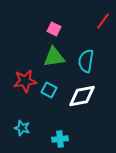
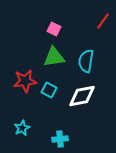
cyan star: rotated 28 degrees clockwise
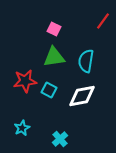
cyan cross: rotated 35 degrees counterclockwise
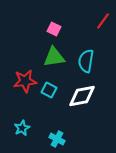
cyan cross: moved 3 px left; rotated 21 degrees counterclockwise
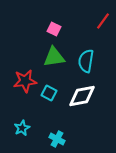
cyan square: moved 3 px down
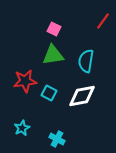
green triangle: moved 1 px left, 2 px up
